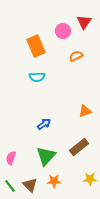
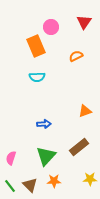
pink circle: moved 12 px left, 4 px up
blue arrow: rotated 32 degrees clockwise
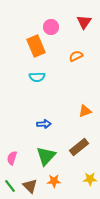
pink semicircle: moved 1 px right
brown triangle: moved 1 px down
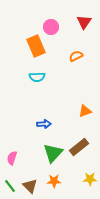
green triangle: moved 7 px right, 3 px up
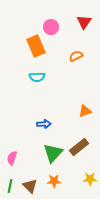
green line: rotated 48 degrees clockwise
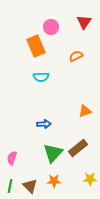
cyan semicircle: moved 4 px right
brown rectangle: moved 1 px left, 1 px down
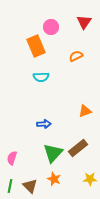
orange star: moved 2 px up; rotated 24 degrees clockwise
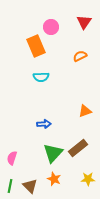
orange semicircle: moved 4 px right
yellow star: moved 2 px left
